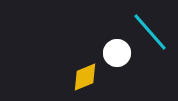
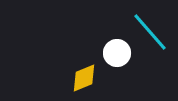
yellow diamond: moved 1 px left, 1 px down
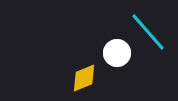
cyan line: moved 2 px left
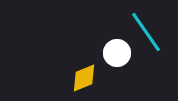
cyan line: moved 2 px left; rotated 6 degrees clockwise
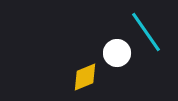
yellow diamond: moved 1 px right, 1 px up
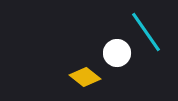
yellow diamond: rotated 60 degrees clockwise
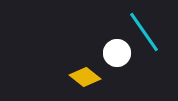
cyan line: moved 2 px left
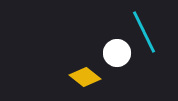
cyan line: rotated 9 degrees clockwise
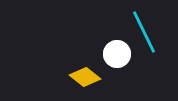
white circle: moved 1 px down
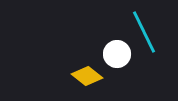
yellow diamond: moved 2 px right, 1 px up
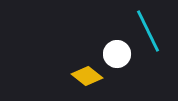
cyan line: moved 4 px right, 1 px up
